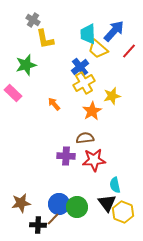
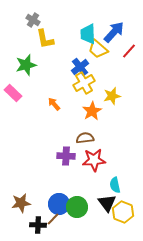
blue arrow: moved 1 px down
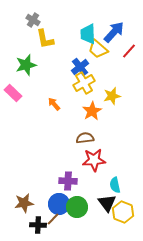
purple cross: moved 2 px right, 25 px down
brown star: moved 3 px right
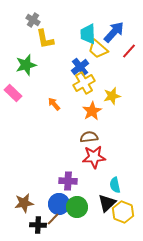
brown semicircle: moved 4 px right, 1 px up
red star: moved 3 px up
black triangle: rotated 24 degrees clockwise
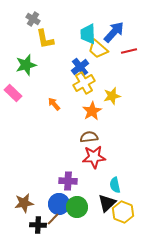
gray cross: moved 1 px up
red line: rotated 35 degrees clockwise
